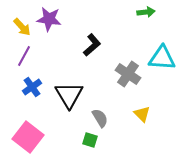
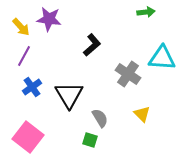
yellow arrow: moved 1 px left
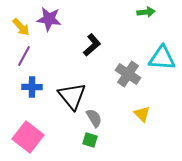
blue cross: rotated 36 degrees clockwise
black triangle: moved 3 px right, 1 px down; rotated 8 degrees counterclockwise
gray semicircle: moved 6 px left
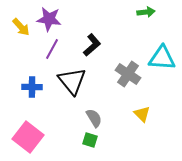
purple line: moved 28 px right, 7 px up
black triangle: moved 15 px up
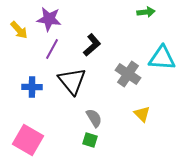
yellow arrow: moved 2 px left, 3 px down
pink square: moved 3 px down; rotated 8 degrees counterclockwise
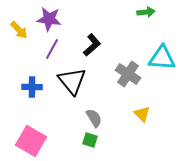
pink square: moved 3 px right, 1 px down
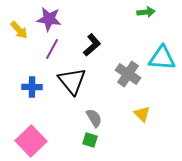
pink square: rotated 16 degrees clockwise
